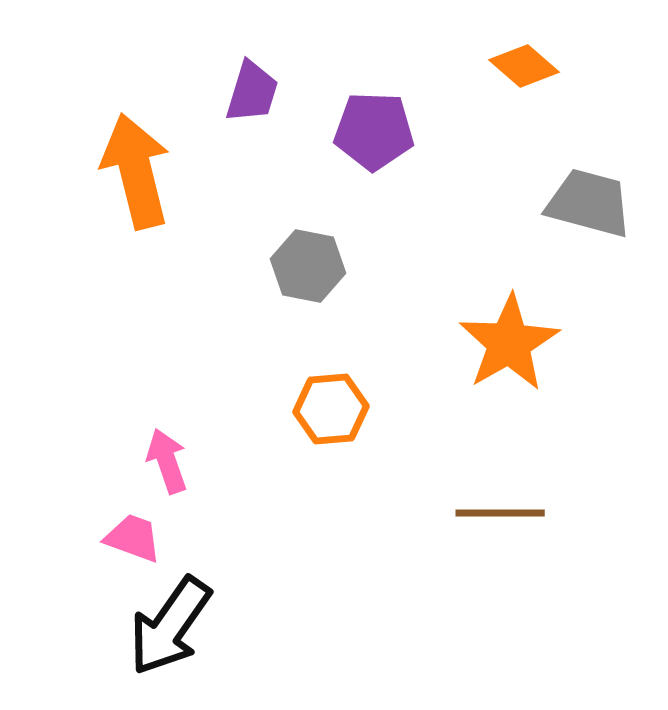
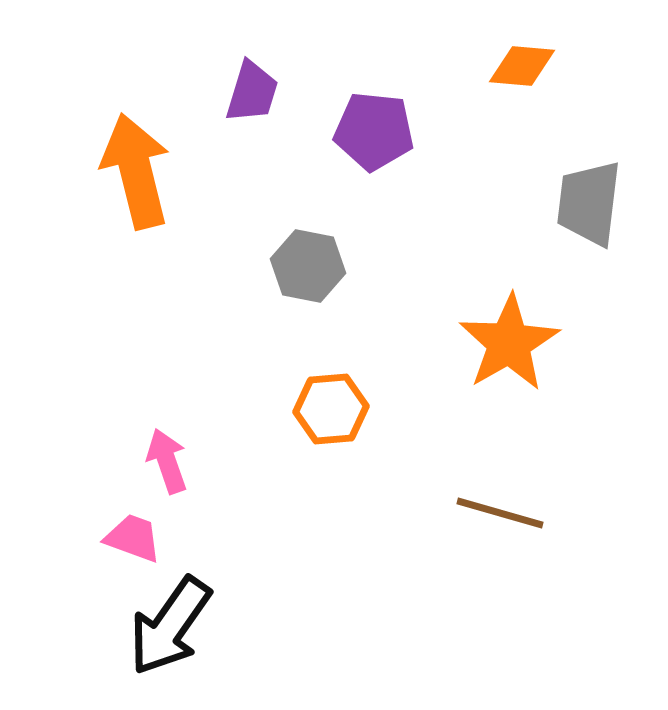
orange diamond: moved 2 px left; rotated 36 degrees counterclockwise
purple pentagon: rotated 4 degrees clockwise
gray trapezoid: rotated 98 degrees counterclockwise
brown line: rotated 16 degrees clockwise
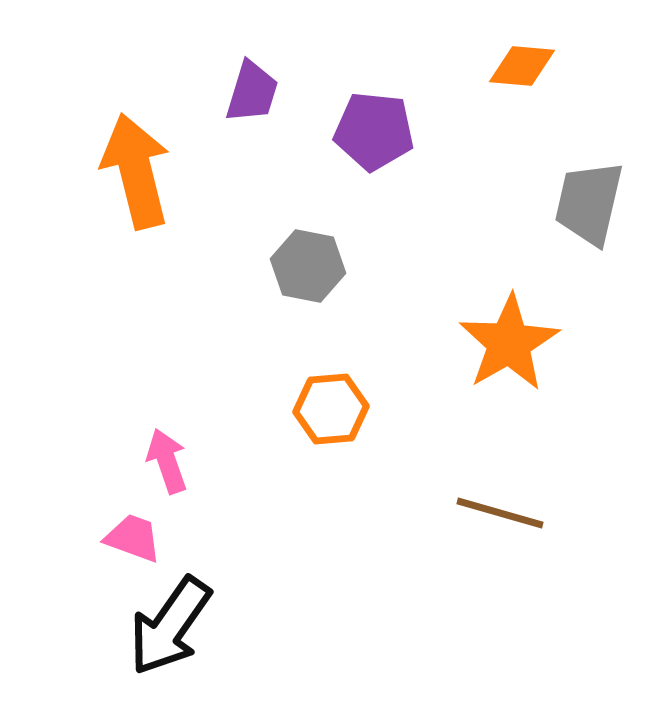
gray trapezoid: rotated 6 degrees clockwise
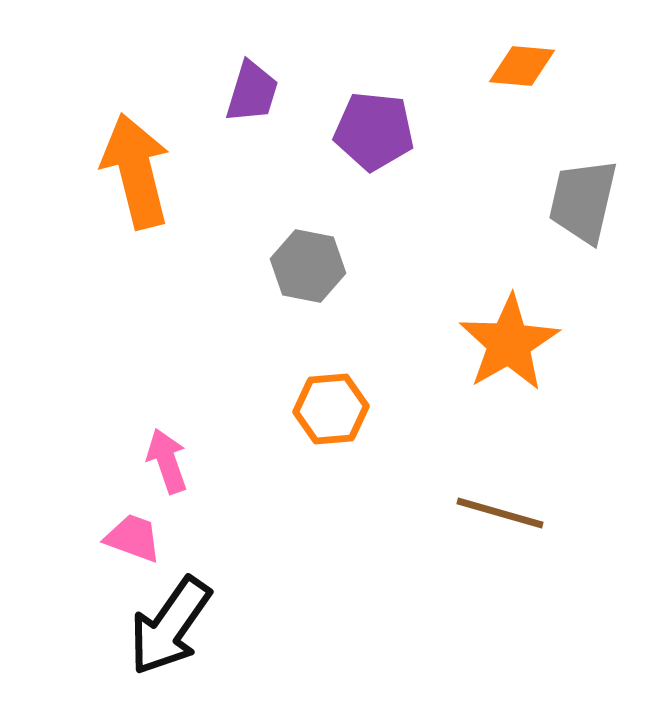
gray trapezoid: moved 6 px left, 2 px up
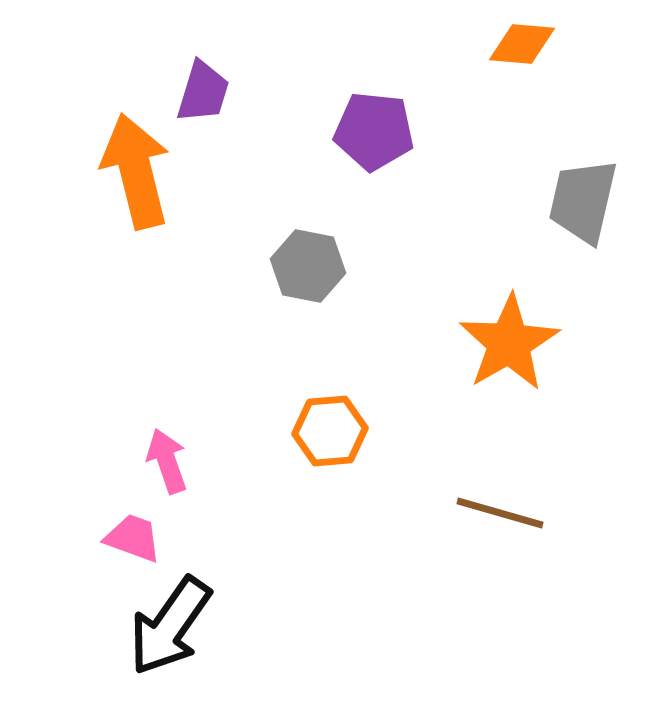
orange diamond: moved 22 px up
purple trapezoid: moved 49 px left
orange hexagon: moved 1 px left, 22 px down
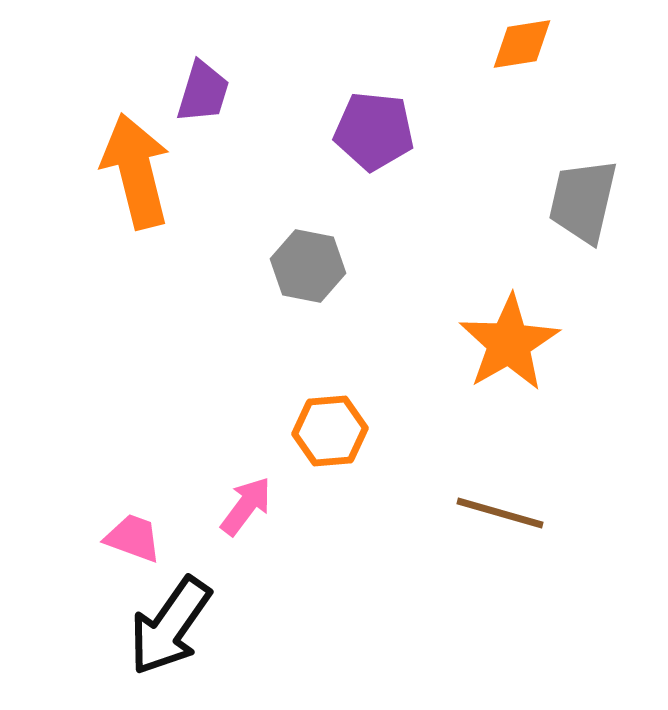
orange diamond: rotated 14 degrees counterclockwise
pink arrow: moved 79 px right, 45 px down; rotated 56 degrees clockwise
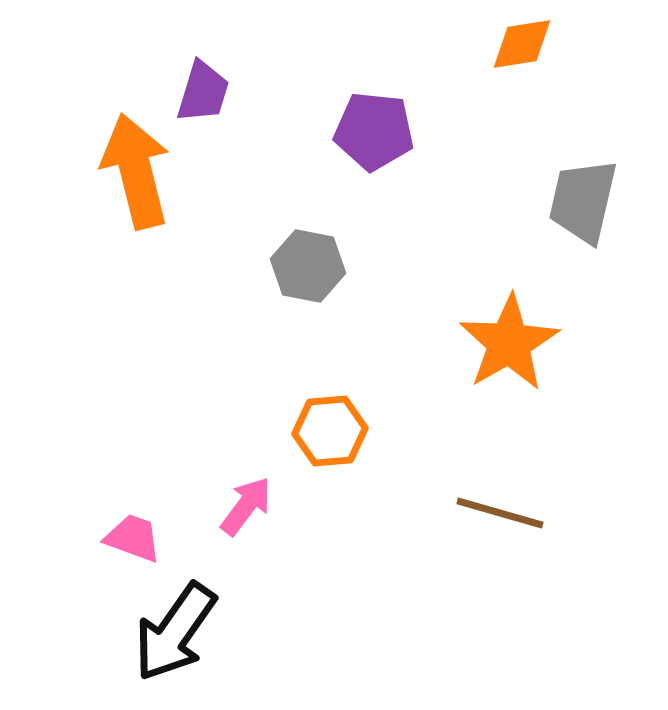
black arrow: moved 5 px right, 6 px down
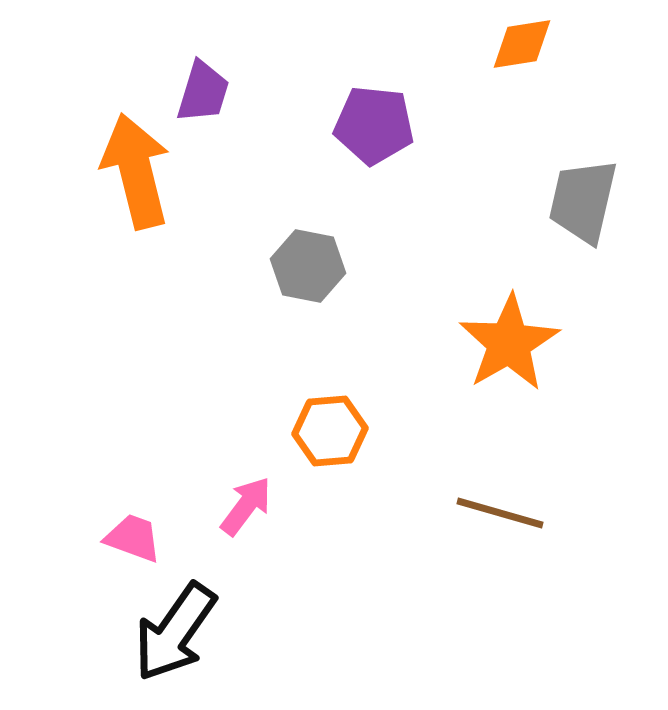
purple pentagon: moved 6 px up
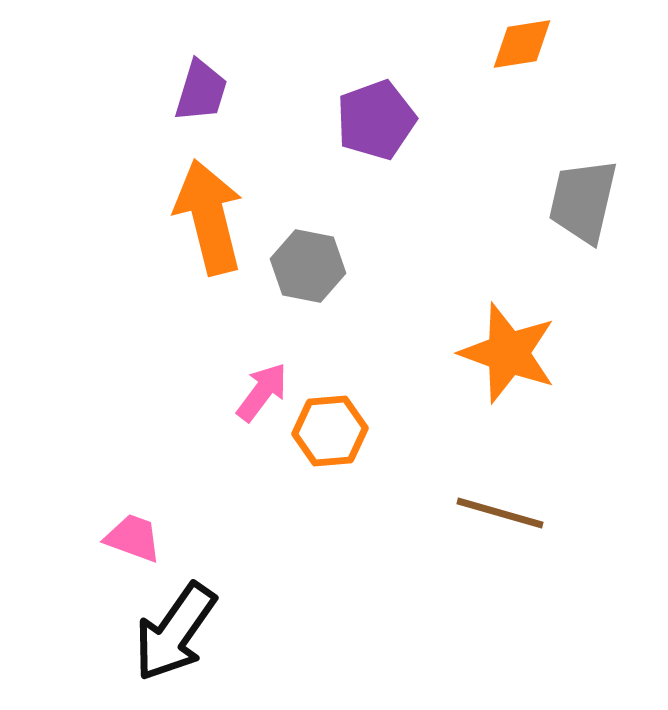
purple trapezoid: moved 2 px left, 1 px up
purple pentagon: moved 2 px right, 5 px up; rotated 26 degrees counterclockwise
orange arrow: moved 73 px right, 46 px down
orange star: moved 1 px left, 10 px down; rotated 22 degrees counterclockwise
pink arrow: moved 16 px right, 114 px up
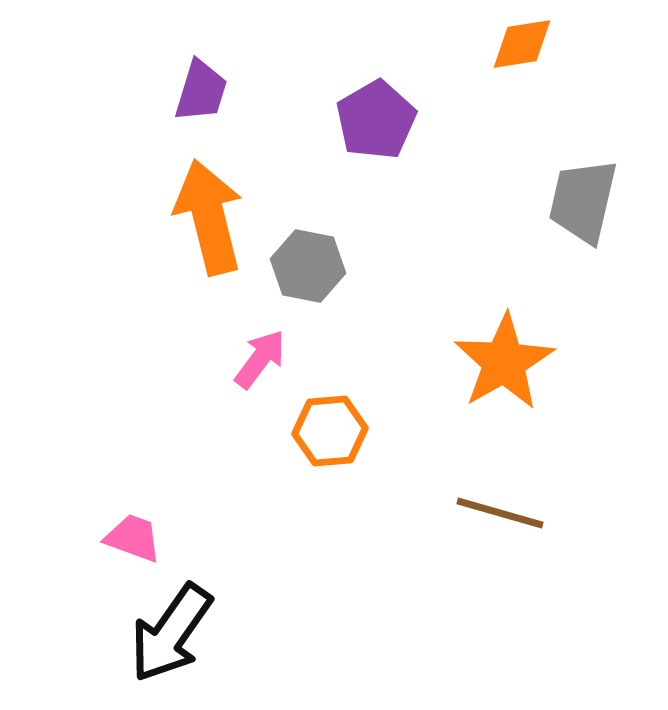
purple pentagon: rotated 10 degrees counterclockwise
orange star: moved 4 px left, 9 px down; rotated 22 degrees clockwise
pink arrow: moved 2 px left, 33 px up
black arrow: moved 4 px left, 1 px down
